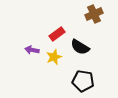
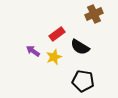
purple arrow: moved 1 px right, 1 px down; rotated 24 degrees clockwise
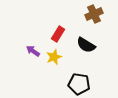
red rectangle: moved 1 px right; rotated 21 degrees counterclockwise
black semicircle: moved 6 px right, 2 px up
black pentagon: moved 4 px left, 3 px down
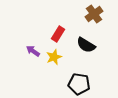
brown cross: rotated 12 degrees counterclockwise
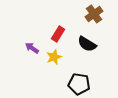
black semicircle: moved 1 px right, 1 px up
purple arrow: moved 1 px left, 3 px up
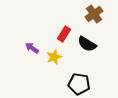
red rectangle: moved 6 px right
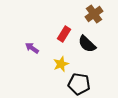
black semicircle: rotated 12 degrees clockwise
yellow star: moved 7 px right, 7 px down
